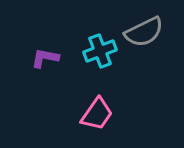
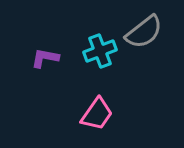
gray semicircle: rotated 12 degrees counterclockwise
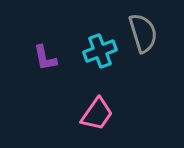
gray semicircle: moved 1 px left, 1 px down; rotated 69 degrees counterclockwise
purple L-shape: rotated 112 degrees counterclockwise
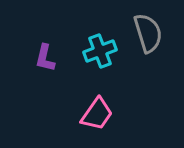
gray semicircle: moved 5 px right
purple L-shape: rotated 24 degrees clockwise
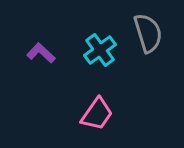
cyan cross: moved 1 px up; rotated 16 degrees counterclockwise
purple L-shape: moved 4 px left, 5 px up; rotated 120 degrees clockwise
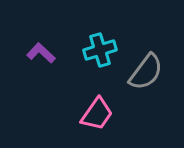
gray semicircle: moved 2 px left, 39 px down; rotated 54 degrees clockwise
cyan cross: rotated 20 degrees clockwise
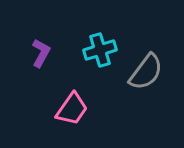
purple L-shape: rotated 76 degrees clockwise
pink trapezoid: moved 25 px left, 5 px up
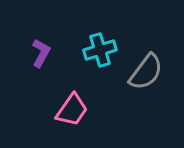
pink trapezoid: moved 1 px down
